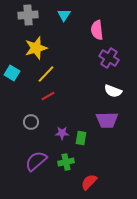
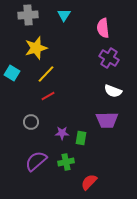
pink semicircle: moved 6 px right, 2 px up
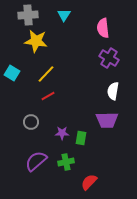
yellow star: moved 7 px up; rotated 25 degrees clockwise
white semicircle: rotated 78 degrees clockwise
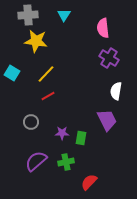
white semicircle: moved 3 px right
purple trapezoid: rotated 115 degrees counterclockwise
